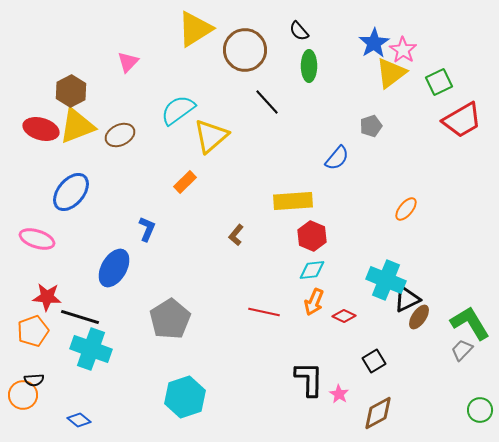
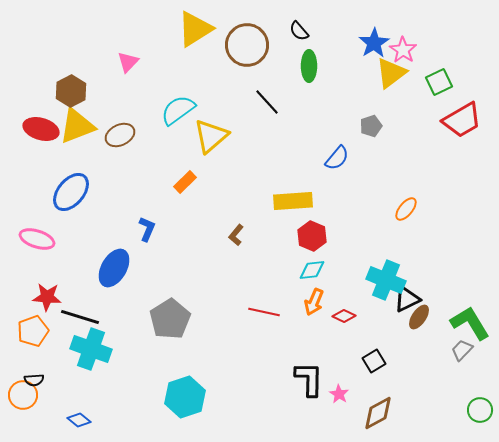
brown circle at (245, 50): moved 2 px right, 5 px up
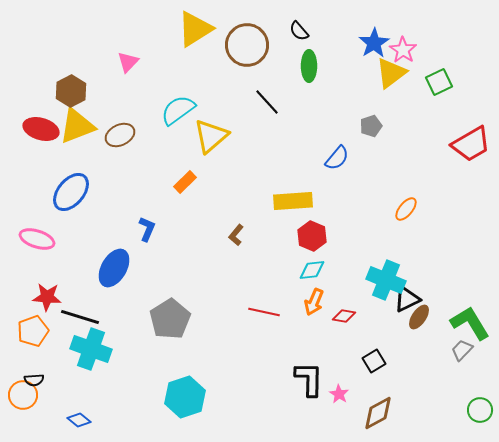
red trapezoid at (462, 120): moved 9 px right, 24 px down
red diamond at (344, 316): rotated 15 degrees counterclockwise
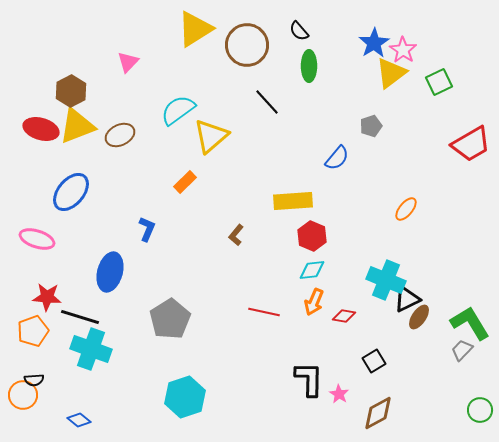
blue ellipse at (114, 268): moved 4 px left, 4 px down; rotated 15 degrees counterclockwise
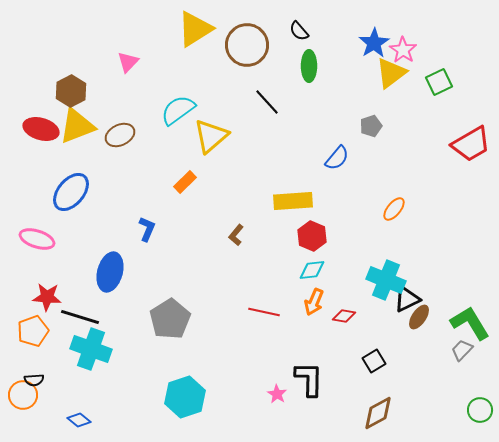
orange ellipse at (406, 209): moved 12 px left
pink star at (339, 394): moved 62 px left
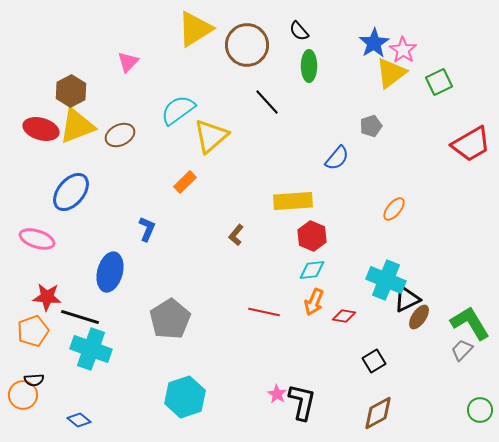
black L-shape at (309, 379): moved 7 px left, 23 px down; rotated 12 degrees clockwise
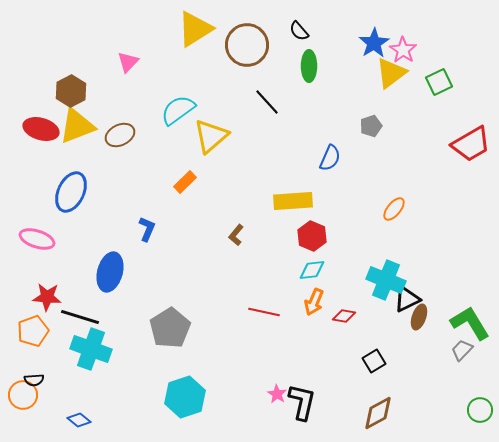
blue semicircle at (337, 158): moved 7 px left; rotated 16 degrees counterclockwise
blue ellipse at (71, 192): rotated 15 degrees counterclockwise
brown ellipse at (419, 317): rotated 15 degrees counterclockwise
gray pentagon at (170, 319): moved 9 px down
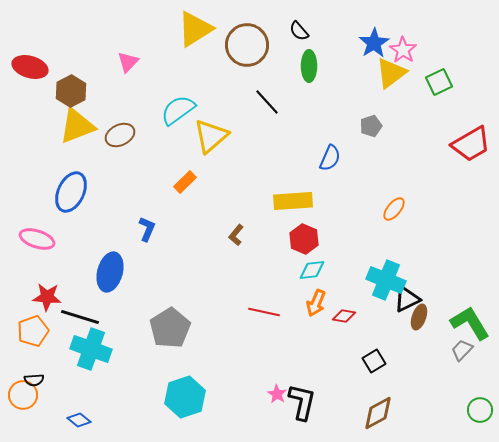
red ellipse at (41, 129): moved 11 px left, 62 px up
red hexagon at (312, 236): moved 8 px left, 3 px down
orange arrow at (314, 302): moved 2 px right, 1 px down
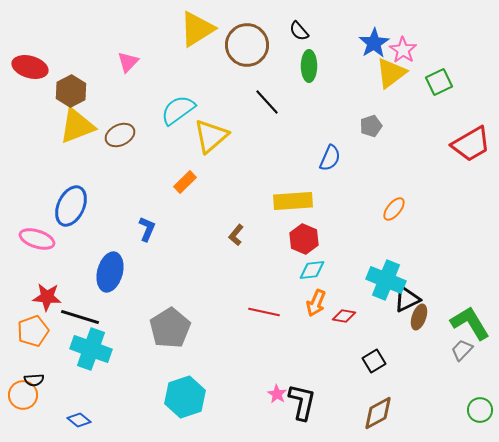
yellow triangle at (195, 29): moved 2 px right
blue ellipse at (71, 192): moved 14 px down
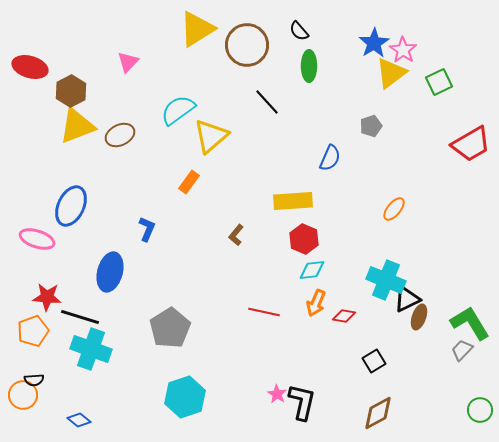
orange rectangle at (185, 182): moved 4 px right; rotated 10 degrees counterclockwise
